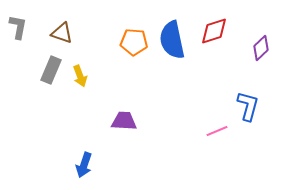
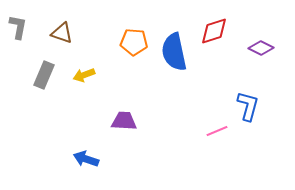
blue semicircle: moved 2 px right, 12 px down
purple diamond: rotated 70 degrees clockwise
gray rectangle: moved 7 px left, 5 px down
yellow arrow: moved 4 px right, 1 px up; rotated 90 degrees clockwise
blue arrow: moved 2 px right, 6 px up; rotated 90 degrees clockwise
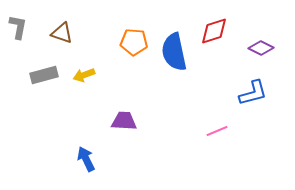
gray rectangle: rotated 52 degrees clockwise
blue L-shape: moved 5 px right, 13 px up; rotated 60 degrees clockwise
blue arrow: rotated 45 degrees clockwise
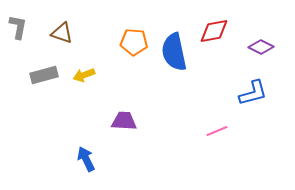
red diamond: rotated 8 degrees clockwise
purple diamond: moved 1 px up
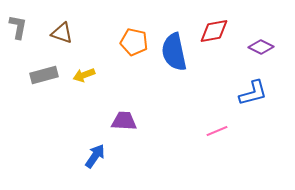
orange pentagon: rotated 8 degrees clockwise
blue arrow: moved 9 px right, 3 px up; rotated 60 degrees clockwise
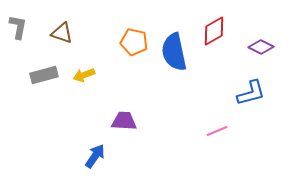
red diamond: rotated 20 degrees counterclockwise
blue L-shape: moved 2 px left
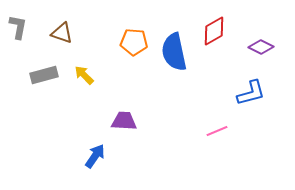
orange pentagon: rotated 8 degrees counterclockwise
yellow arrow: rotated 65 degrees clockwise
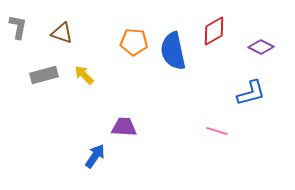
blue semicircle: moved 1 px left, 1 px up
purple trapezoid: moved 6 px down
pink line: rotated 40 degrees clockwise
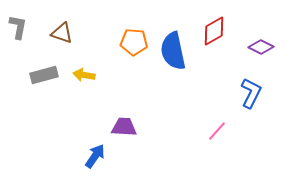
yellow arrow: rotated 35 degrees counterclockwise
blue L-shape: rotated 48 degrees counterclockwise
pink line: rotated 65 degrees counterclockwise
